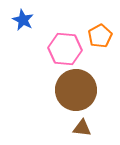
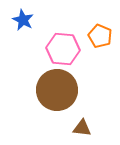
orange pentagon: rotated 20 degrees counterclockwise
pink hexagon: moved 2 px left
brown circle: moved 19 px left
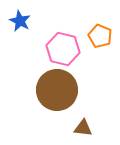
blue star: moved 3 px left, 1 px down
pink hexagon: rotated 8 degrees clockwise
brown triangle: moved 1 px right
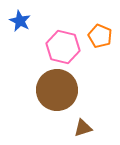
pink hexagon: moved 2 px up
brown triangle: rotated 24 degrees counterclockwise
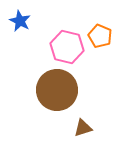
pink hexagon: moved 4 px right
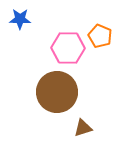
blue star: moved 2 px up; rotated 25 degrees counterclockwise
pink hexagon: moved 1 px right, 1 px down; rotated 12 degrees counterclockwise
brown circle: moved 2 px down
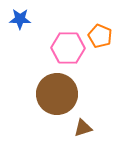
brown circle: moved 2 px down
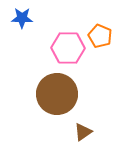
blue star: moved 2 px right, 1 px up
brown triangle: moved 4 px down; rotated 18 degrees counterclockwise
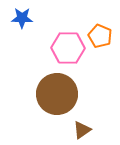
brown triangle: moved 1 px left, 2 px up
